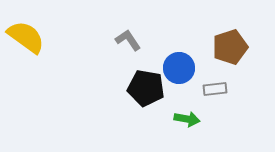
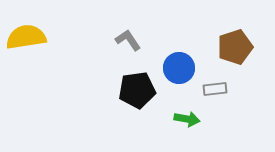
yellow semicircle: rotated 45 degrees counterclockwise
brown pentagon: moved 5 px right
black pentagon: moved 9 px left, 2 px down; rotated 18 degrees counterclockwise
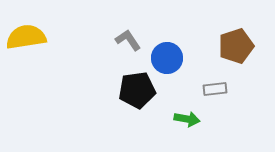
brown pentagon: moved 1 px right, 1 px up
blue circle: moved 12 px left, 10 px up
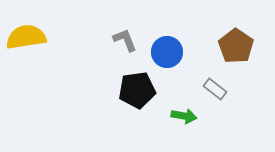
gray L-shape: moved 3 px left; rotated 12 degrees clockwise
brown pentagon: rotated 20 degrees counterclockwise
blue circle: moved 6 px up
gray rectangle: rotated 45 degrees clockwise
green arrow: moved 3 px left, 3 px up
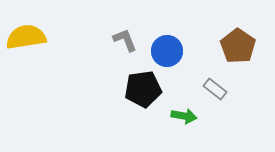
brown pentagon: moved 2 px right
blue circle: moved 1 px up
black pentagon: moved 6 px right, 1 px up
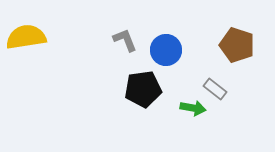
brown pentagon: moved 1 px left, 1 px up; rotated 16 degrees counterclockwise
blue circle: moved 1 px left, 1 px up
green arrow: moved 9 px right, 8 px up
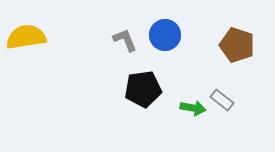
blue circle: moved 1 px left, 15 px up
gray rectangle: moved 7 px right, 11 px down
